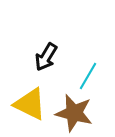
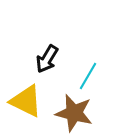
black arrow: moved 1 px right, 2 px down
yellow triangle: moved 4 px left, 3 px up
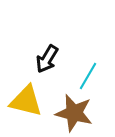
yellow triangle: rotated 12 degrees counterclockwise
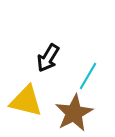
black arrow: moved 1 px right, 1 px up
brown star: rotated 30 degrees clockwise
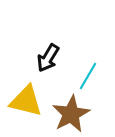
brown star: moved 3 px left, 1 px down
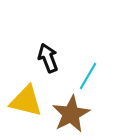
black arrow: rotated 128 degrees clockwise
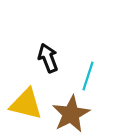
cyan line: rotated 12 degrees counterclockwise
yellow triangle: moved 3 px down
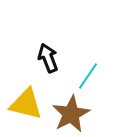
cyan line: rotated 16 degrees clockwise
